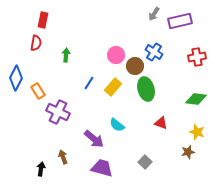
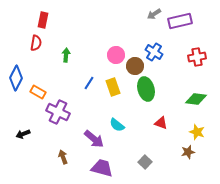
gray arrow: rotated 24 degrees clockwise
yellow rectangle: rotated 60 degrees counterclockwise
orange rectangle: moved 1 px down; rotated 28 degrees counterclockwise
black arrow: moved 18 px left, 35 px up; rotated 120 degrees counterclockwise
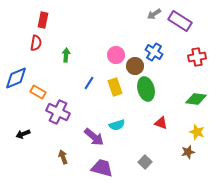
purple rectangle: rotated 45 degrees clockwise
blue diamond: rotated 40 degrees clockwise
yellow rectangle: moved 2 px right
cyan semicircle: rotated 56 degrees counterclockwise
purple arrow: moved 2 px up
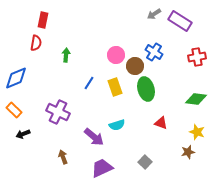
orange rectangle: moved 24 px left, 18 px down; rotated 14 degrees clockwise
purple trapezoid: rotated 40 degrees counterclockwise
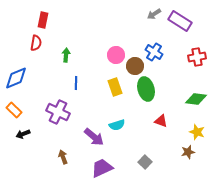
blue line: moved 13 px left; rotated 32 degrees counterclockwise
red triangle: moved 2 px up
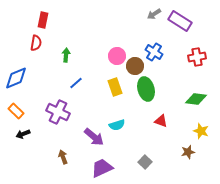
pink circle: moved 1 px right, 1 px down
blue line: rotated 48 degrees clockwise
orange rectangle: moved 2 px right, 1 px down
yellow star: moved 4 px right, 1 px up
